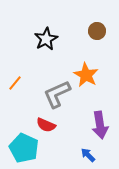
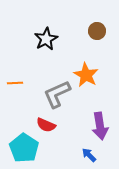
orange line: rotated 49 degrees clockwise
purple arrow: moved 1 px down
cyan pentagon: rotated 8 degrees clockwise
blue arrow: moved 1 px right
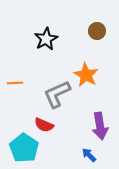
red semicircle: moved 2 px left
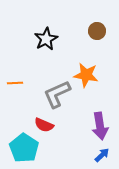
orange star: rotated 20 degrees counterclockwise
blue arrow: moved 13 px right; rotated 91 degrees clockwise
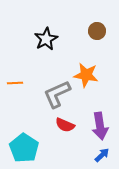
red semicircle: moved 21 px right
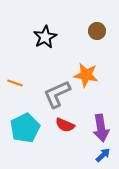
black star: moved 1 px left, 2 px up
orange line: rotated 21 degrees clockwise
purple arrow: moved 1 px right, 2 px down
cyan pentagon: moved 1 px right, 20 px up; rotated 12 degrees clockwise
blue arrow: moved 1 px right
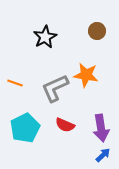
gray L-shape: moved 2 px left, 6 px up
